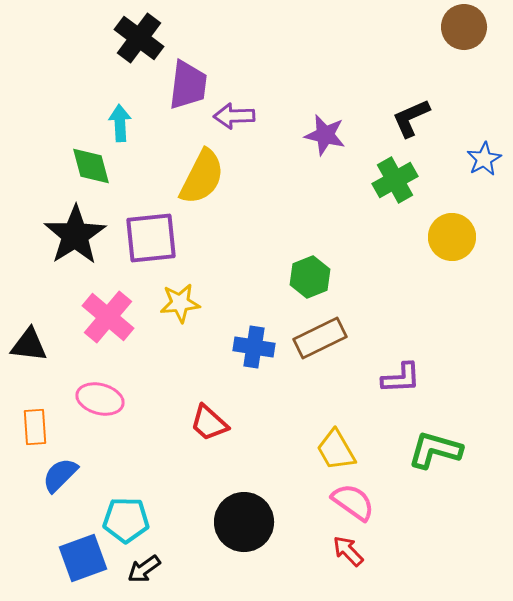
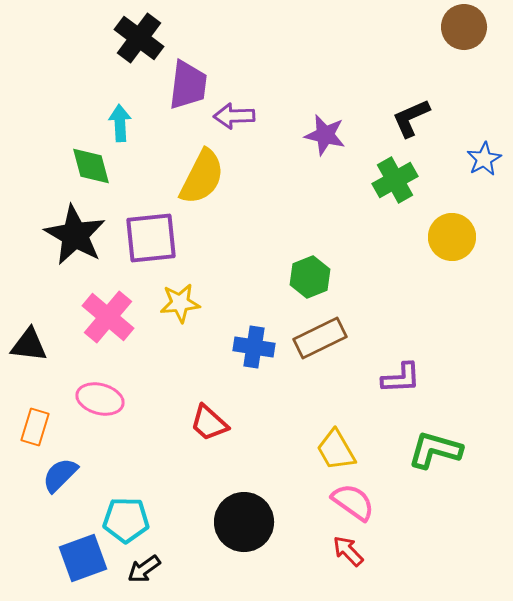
black star: rotated 10 degrees counterclockwise
orange rectangle: rotated 21 degrees clockwise
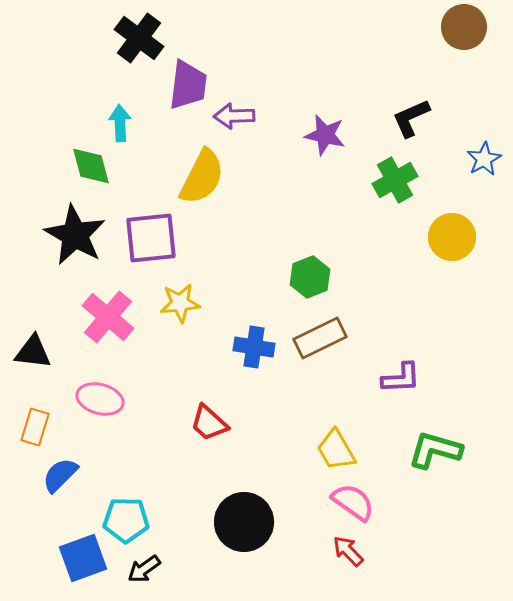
black triangle: moved 4 px right, 7 px down
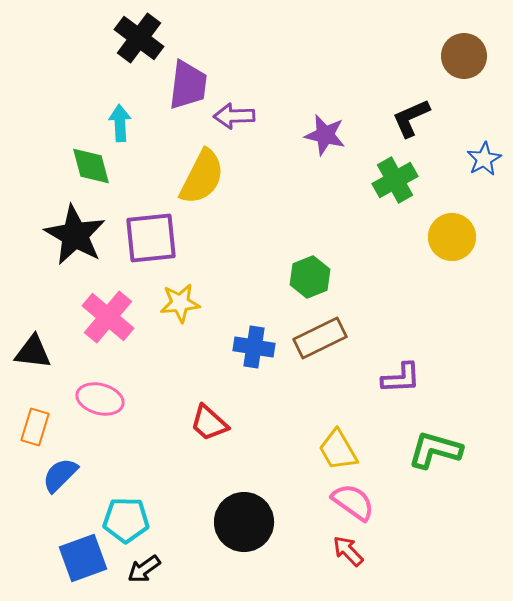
brown circle: moved 29 px down
yellow trapezoid: moved 2 px right
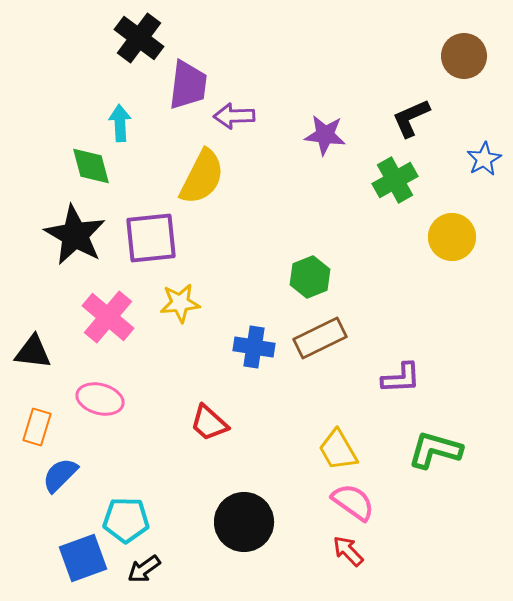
purple star: rotated 6 degrees counterclockwise
orange rectangle: moved 2 px right
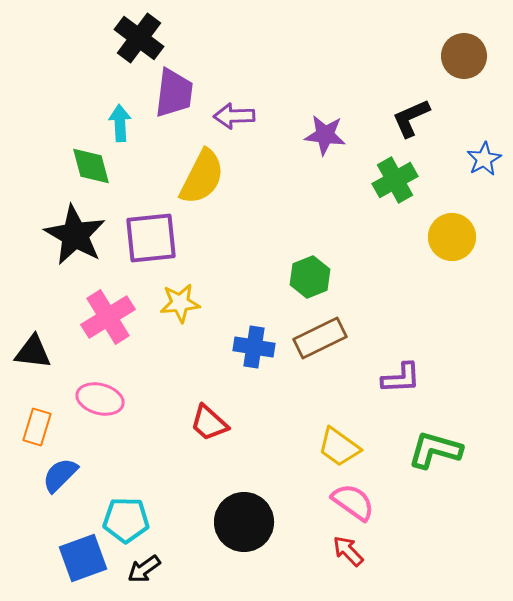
purple trapezoid: moved 14 px left, 8 px down
pink cross: rotated 18 degrees clockwise
yellow trapezoid: moved 1 px right, 3 px up; rotated 24 degrees counterclockwise
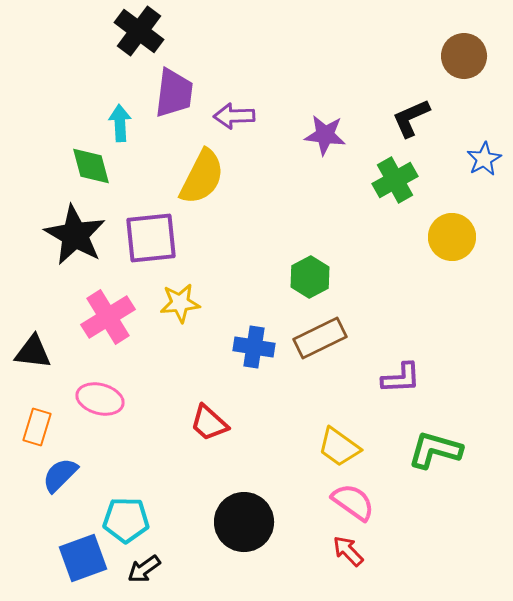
black cross: moved 7 px up
green hexagon: rotated 6 degrees counterclockwise
